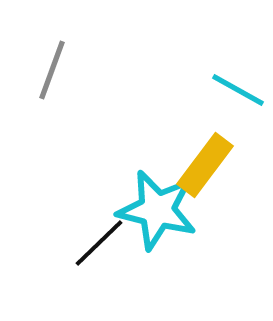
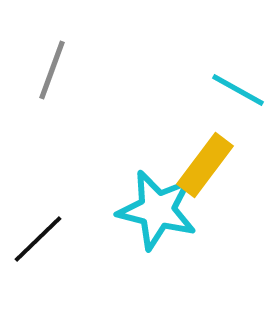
black line: moved 61 px left, 4 px up
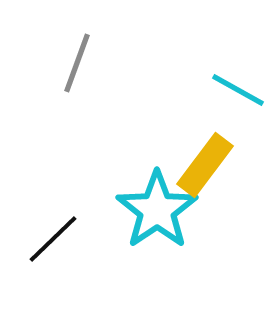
gray line: moved 25 px right, 7 px up
cyan star: rotated 24 degrees clockwise
black line: moved 15 px right
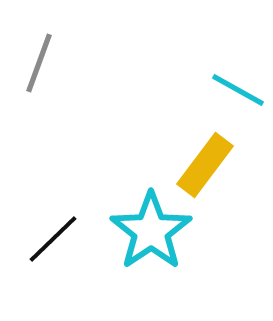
gray line: moved 38 px left
cyan star: moved 6 px left, 21 px down
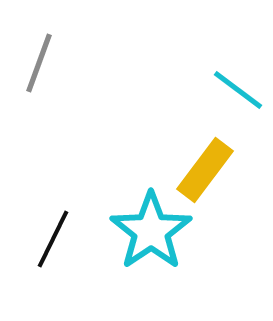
cyan line: rotated 8 degrees clockwise
yellow rectangle: moved 5 px down
black line: rotated 20 degrees counterclockwise
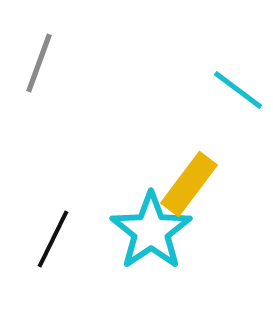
yellow rectangle: moved 16 px left, 14 px down
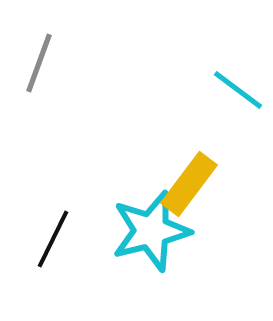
cyan star: rotated 20 degrees clockwise
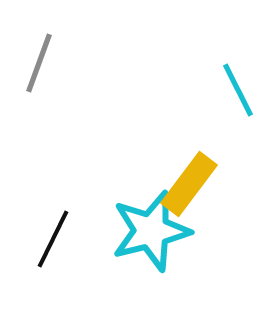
cyan line: rotated 26 degrees clockwise
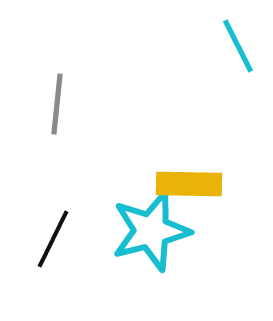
gray line: moved 18 px right, 41 px down; rotated 14 degrees counterclockwise
cyan line: moved 44 px up
yellow rectangle: rotated 54 degrees clockwise
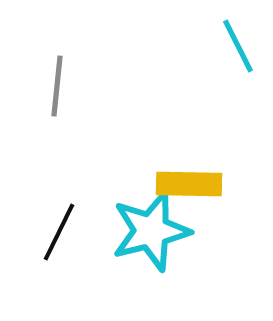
gray line: moved 18 px up
black line: moved 6 px right, 7 px up
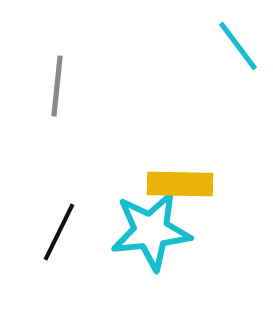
cyan line: rotated 10 degrees counterclockwise
yellow rectangle: moved 9 px left
cyan star: rotated 8 degrees clockwise
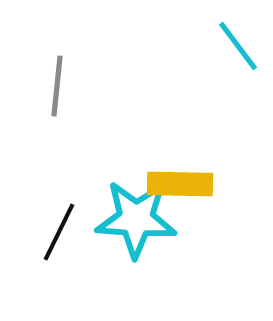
cyan star: moved 15 px left, 12 px up; rotated 10 degrees clockwise
